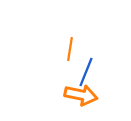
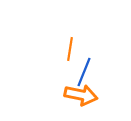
blue line: moved 2 px left
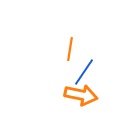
blue line: rotated 12 degrees clockwise
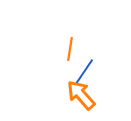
orange arrow: rotated 144 degrees counterclockwise
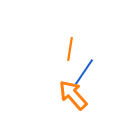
orange arrow: moved 8 px left
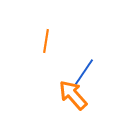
orange line: moved 24 px left, 8 px up
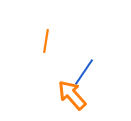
orange arrow: moved 1 px left
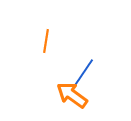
orange arrow: rotated 12 degrees counterclockwise
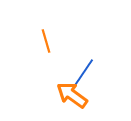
orange line: rotated 25 degrees counterclockwise
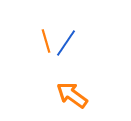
blue line: moved 18 px left, 29 px up
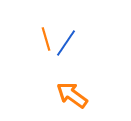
orange line: moved 2 px up
